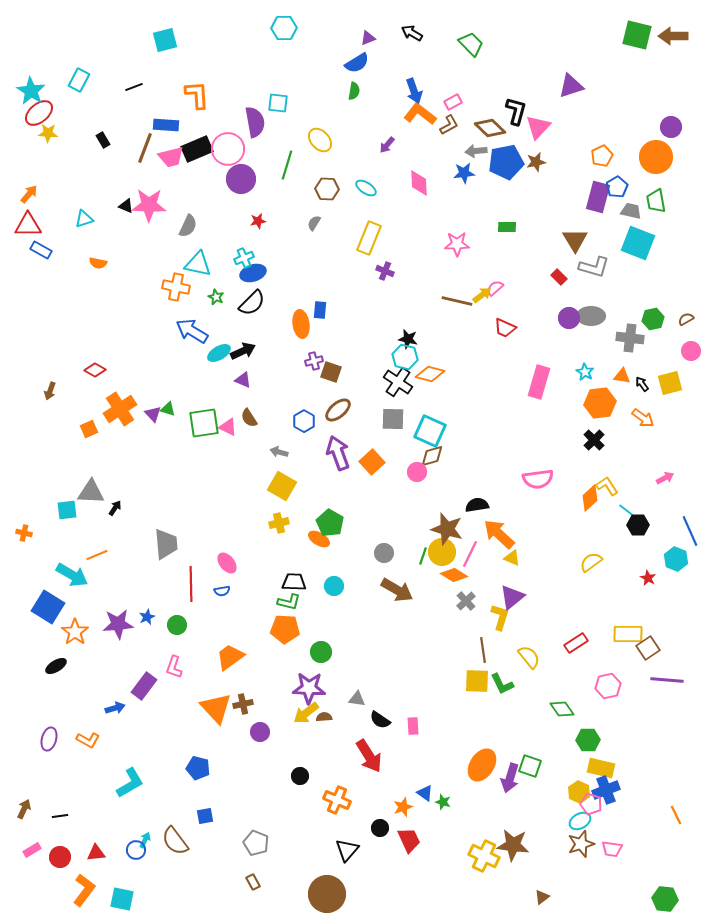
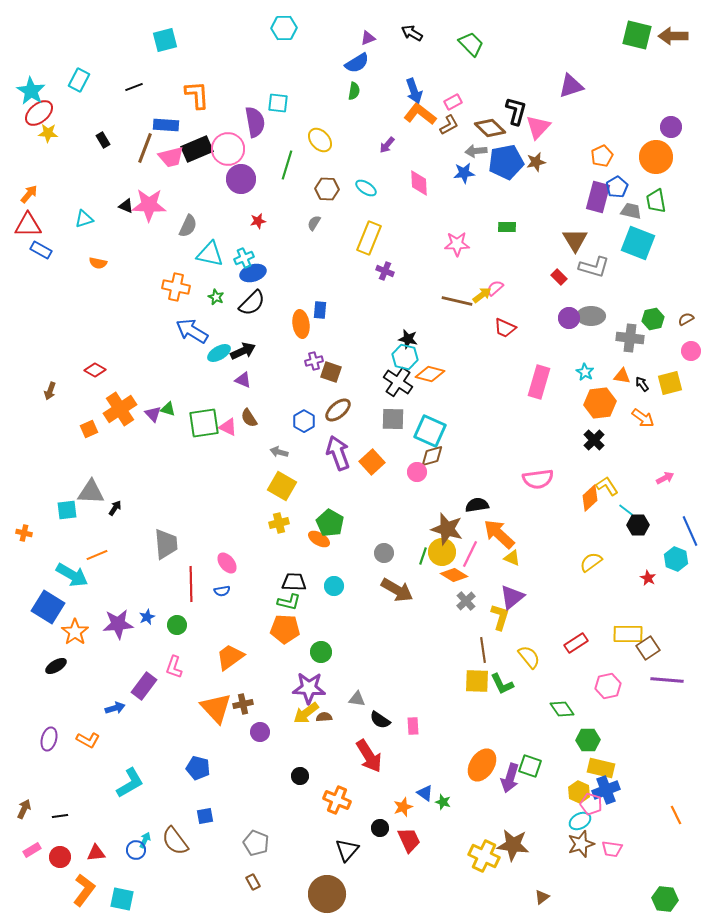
cyan triangle at (198, 264): moved 12 px right, 10 px up
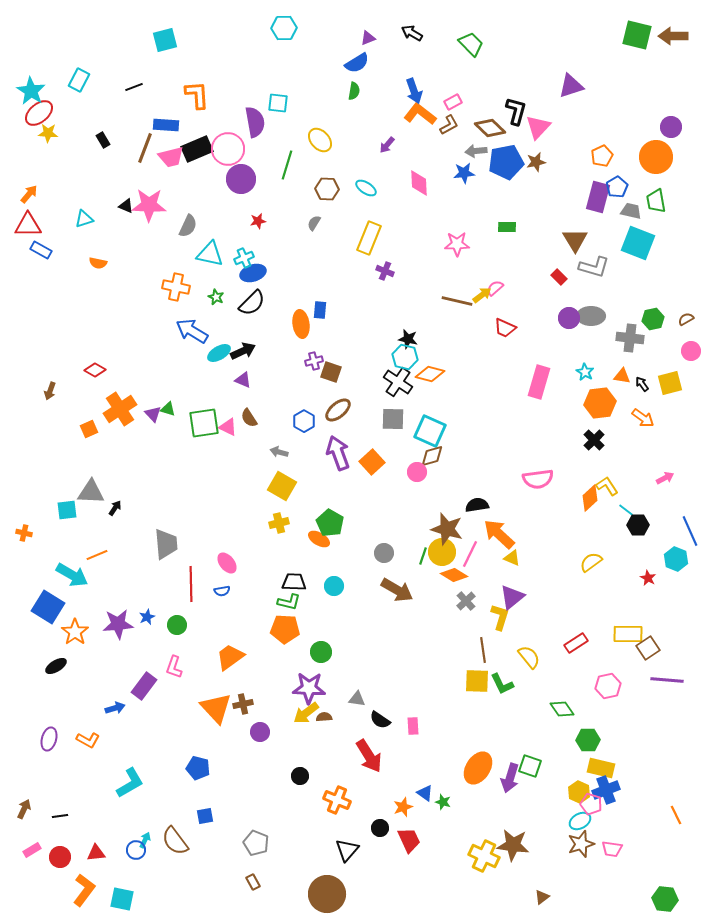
orange ellipse at (482, 765): moved 4 px left, 3 px down
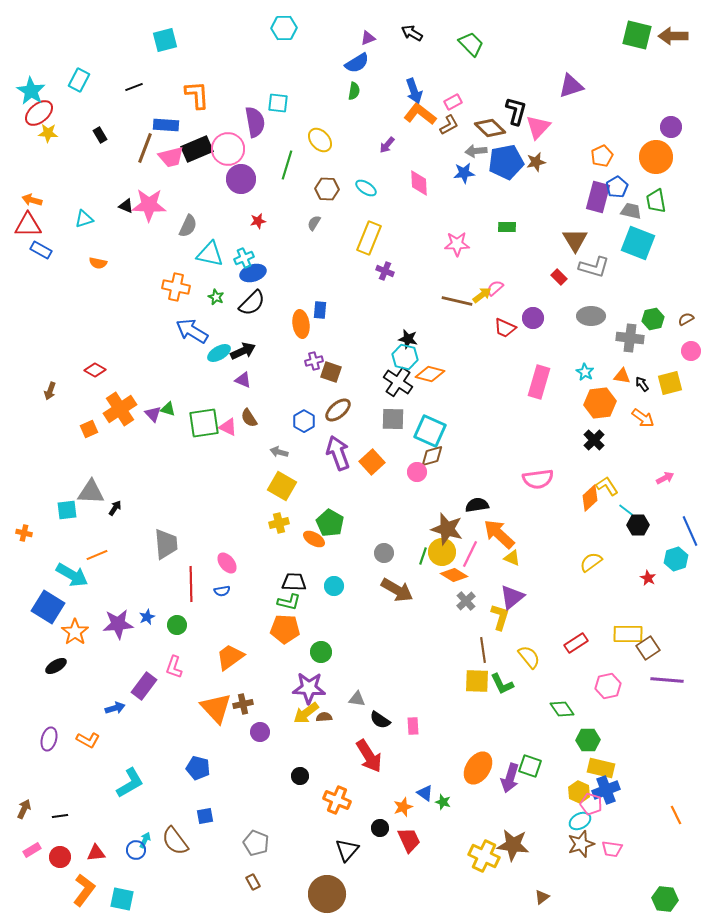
black rectangle at (103, 140): moved 3 px left, 5 px up
orange arrow at (29, 194): moved 3 px right, 6 px down; rotated 114 degrees counterclockwise
purple circle at (569, 318): moved 36 px left
orange ellipse at (319, 539): moved 5 px left
cyan hexagon at (676, 559): rotated 20 degrees clockwise
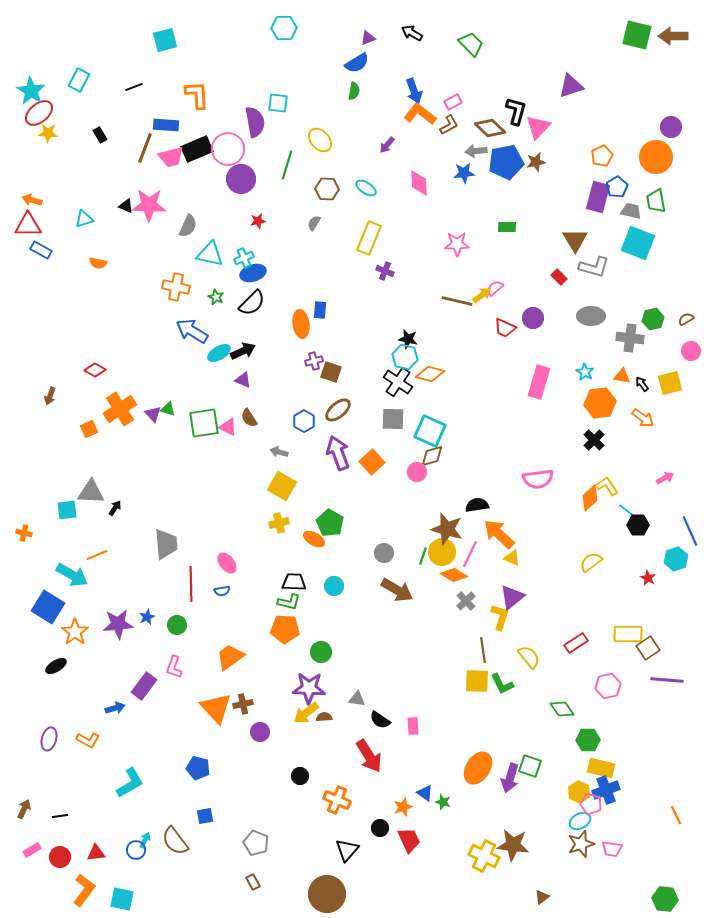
brown arrow at (50, 391): moved 5 px down
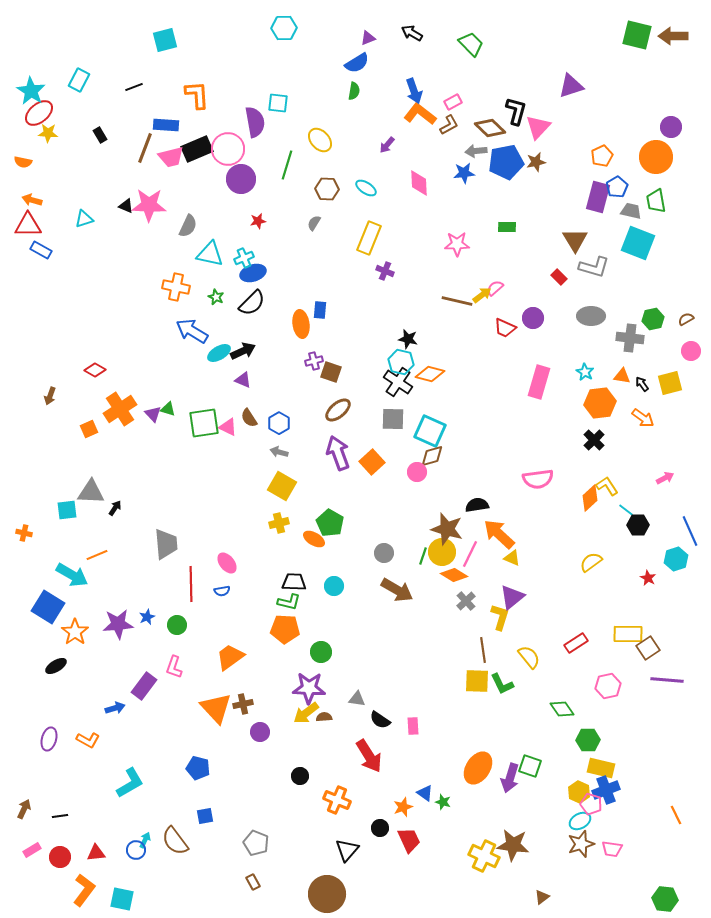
orange semicircle at (98, 263): moved 75 px left, 101 px up
cyan hexagon at (405, 357): moved 4 px left, 5 px down
blue hexagon at (304, 421): moved 25 px left, 2 px down
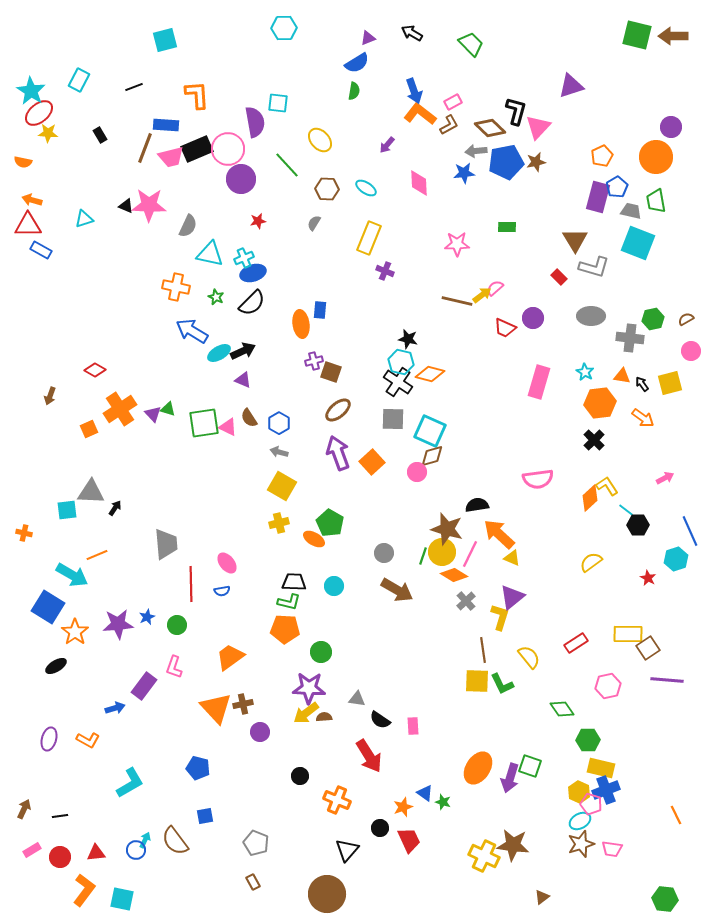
green line at (287, 165): rotated 60 degrees counterclockwise
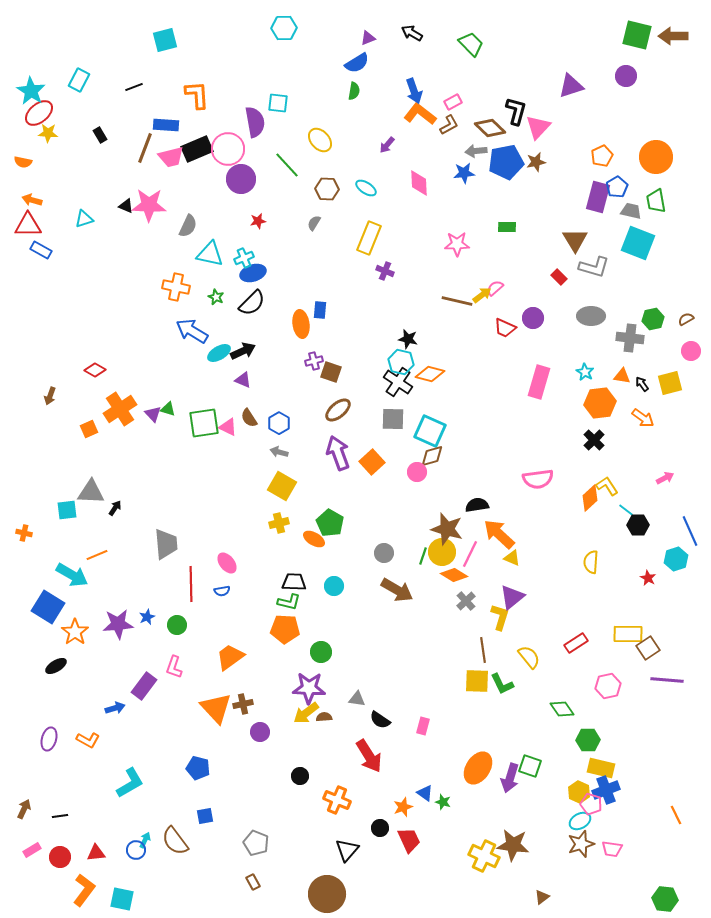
purple circle at (671, 127): moved 45 px left, 51 px up
yellow semicircle at (591, 562): rotated 50 degrees counterclockwise
pink rectangle at (413, 726): moved 10 px right; rotated 18 degrees clockwise
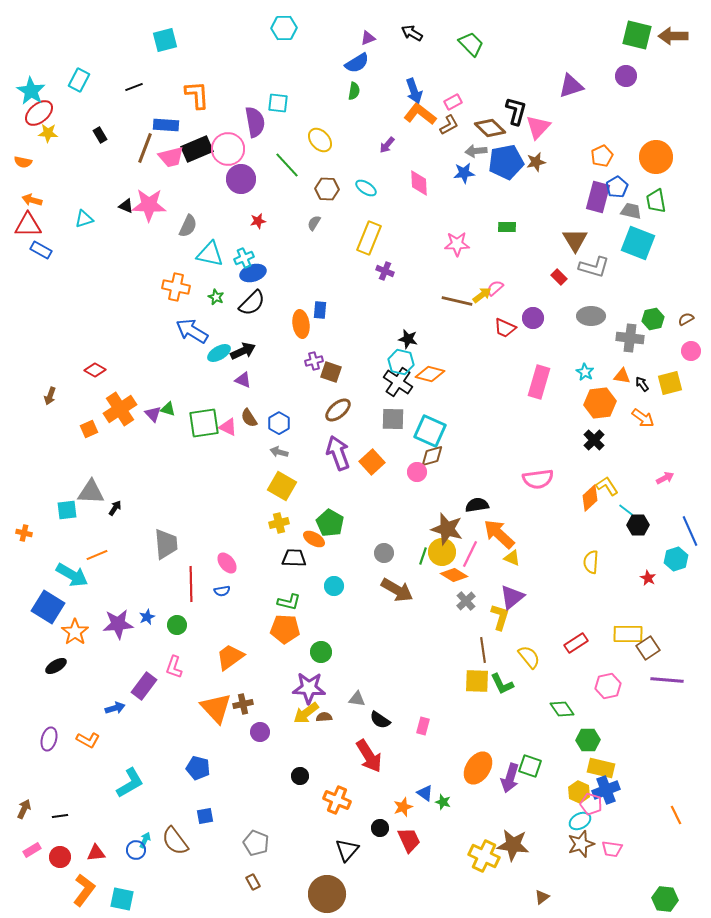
black trapezoid at (294, 582): moved 24 px up
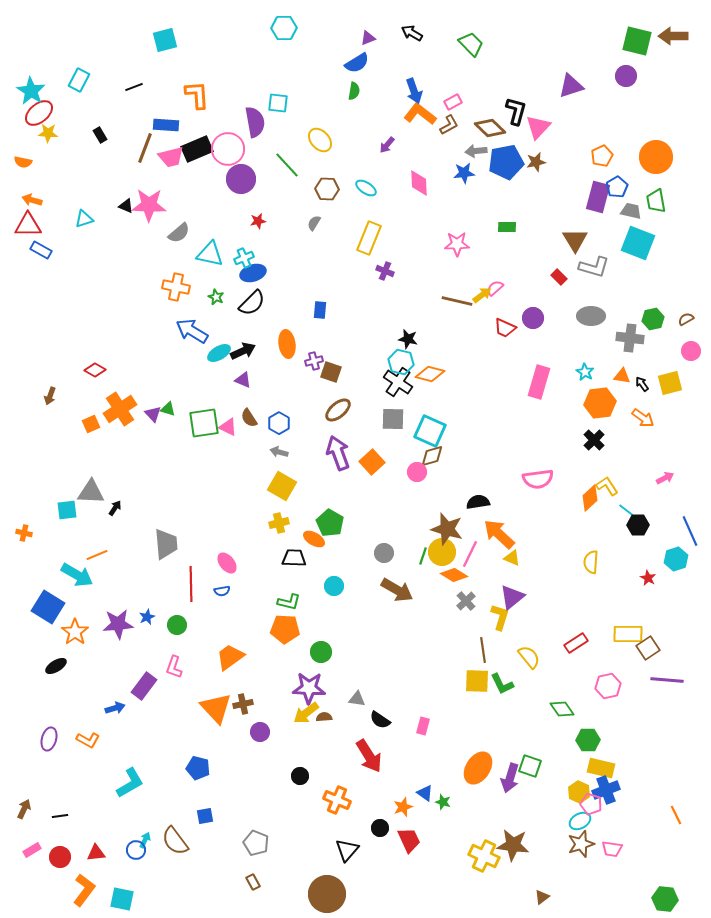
green square at (637, 35): moved 6 px down
gray semicircle at (188, 226): moved 9 px left, 7 px down; rotated 25 degrees clockwise
orange ellipse at (301, 324): moved 14 px left, 20 px down
orange square at (89, 429): moved 2 px right, 5 px up
black semicircle at (477, 505): moved 1 px right, 3 px up
cyan arrow at (72, 575): moved 5 px right
